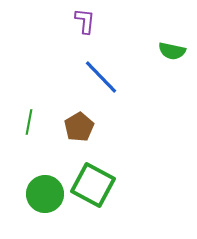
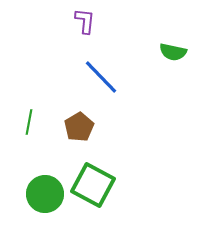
green semicircle: moved 1 px right, 1 px down
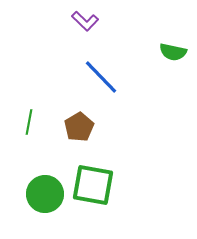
purple L-shape: rotated 128 degrees clockwise
green square: rotated 18 degrees counterclockwise
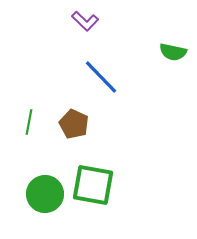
brown pentagon: moved 5 px left, 3 px up; rotated 16 degrees counterclockwise
